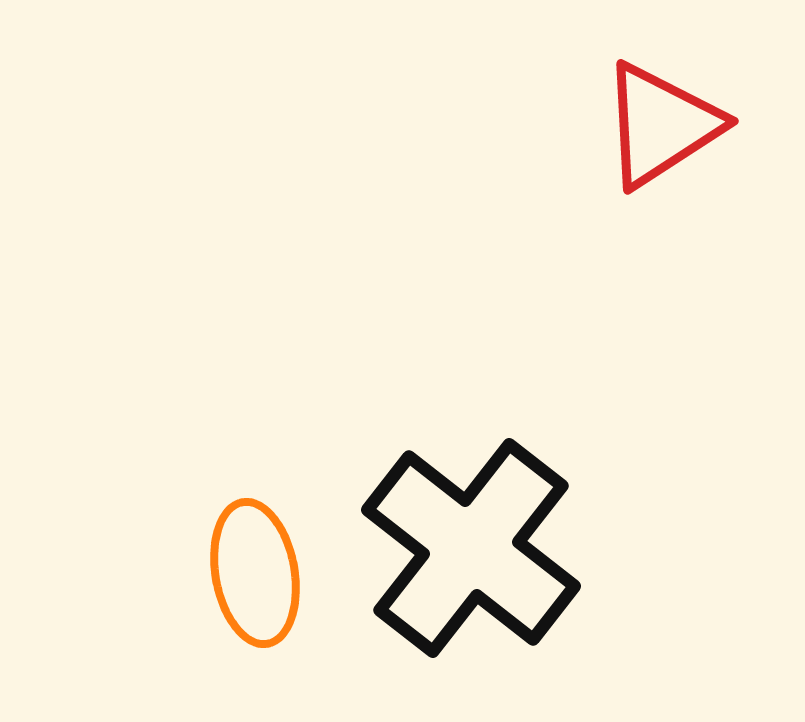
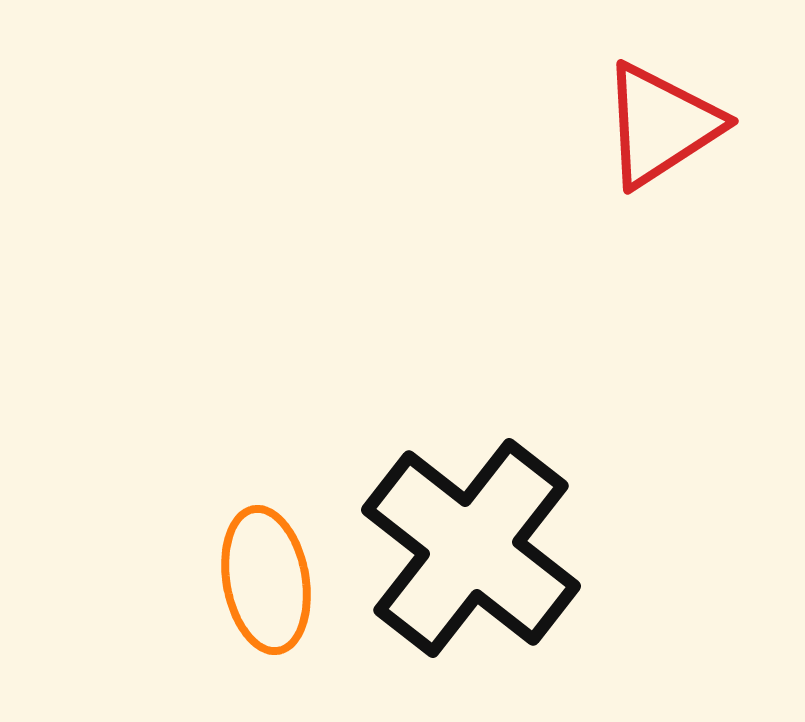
orange ellipse: moved 11 px right, 7 px down
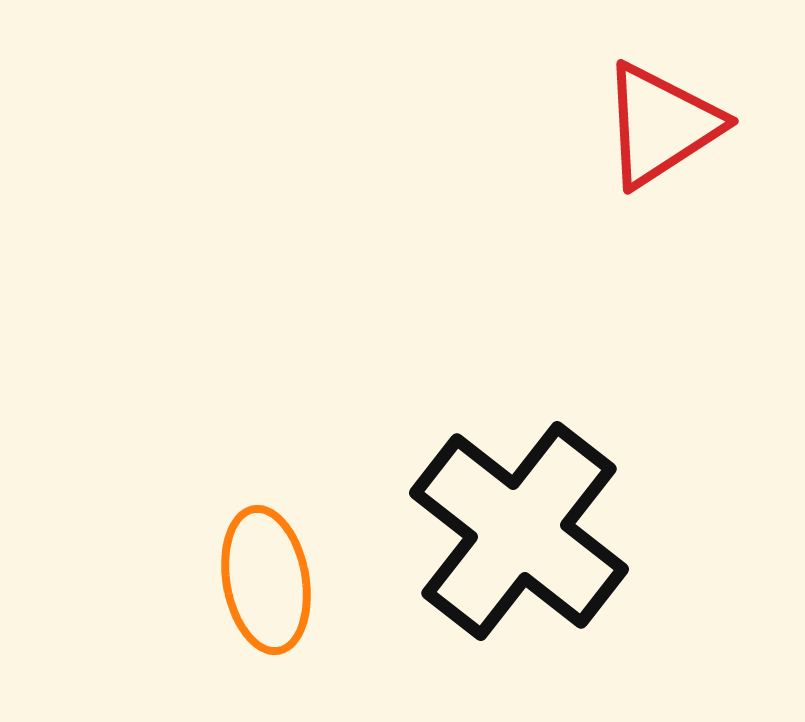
black cross: moved 48 px right, 17 px up
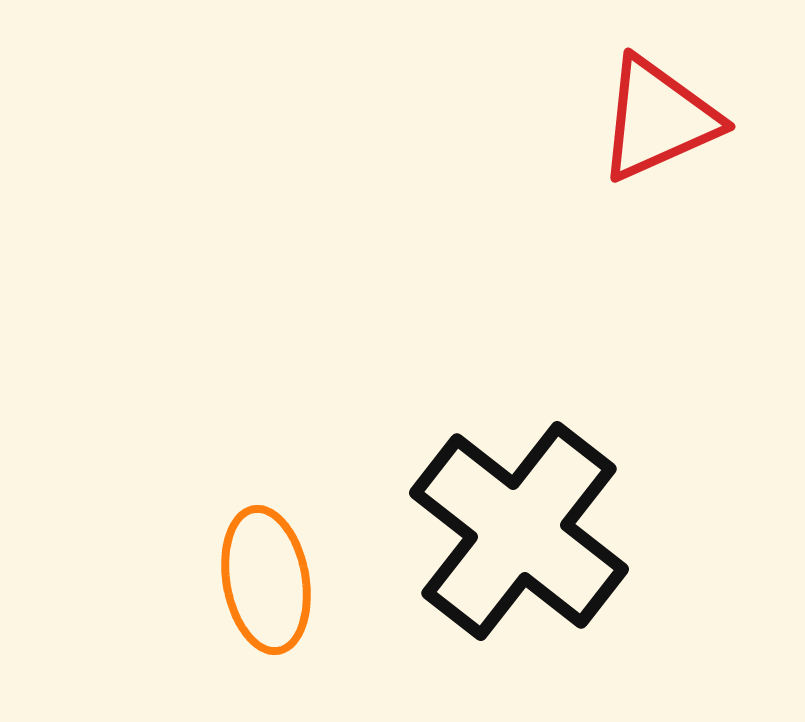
red triangle: moved 3 px left, 6 px up; rotated 9 degrees clockwise
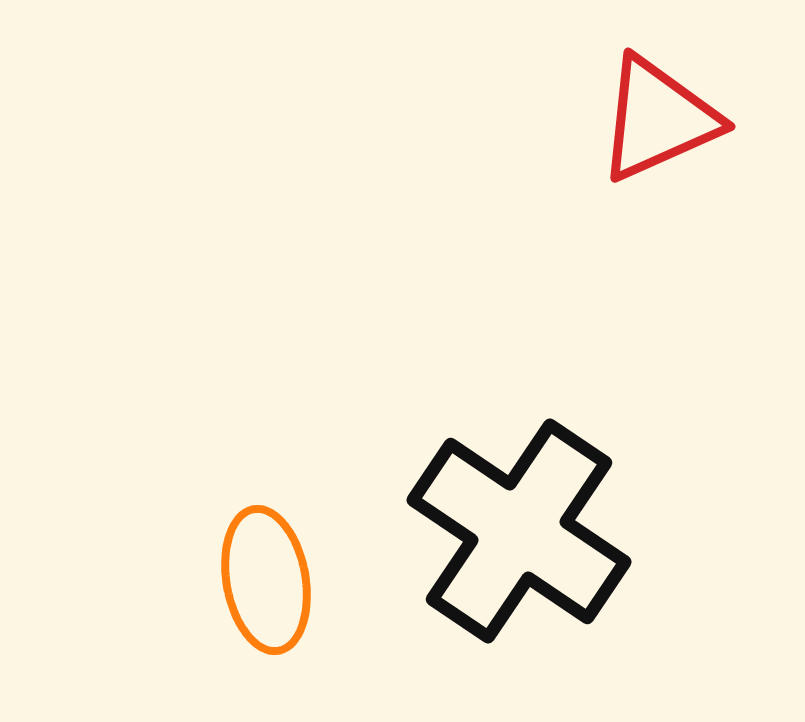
black cross: rotated 4 degrees counterclockwise
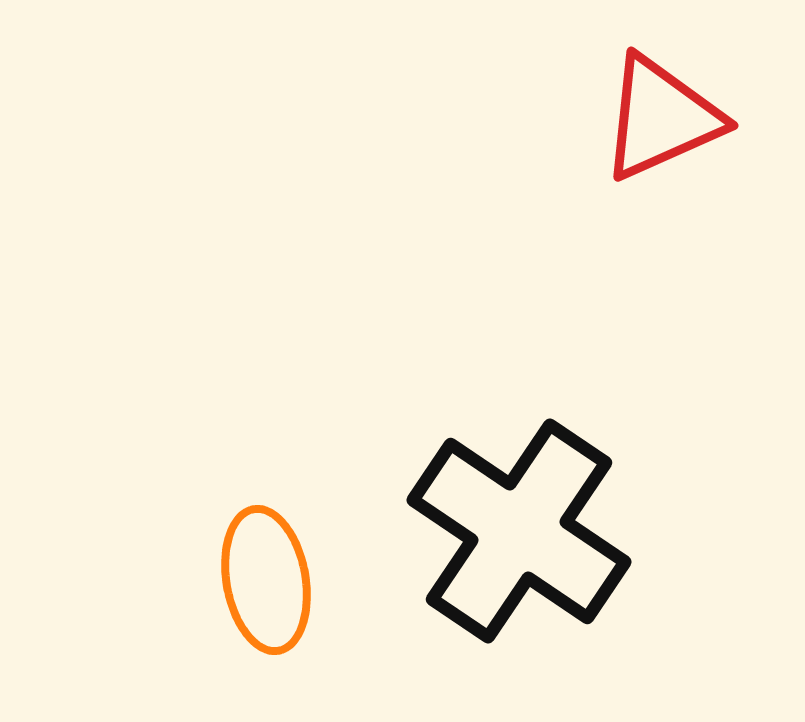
red triangle: moved 3 px right, 1 px up
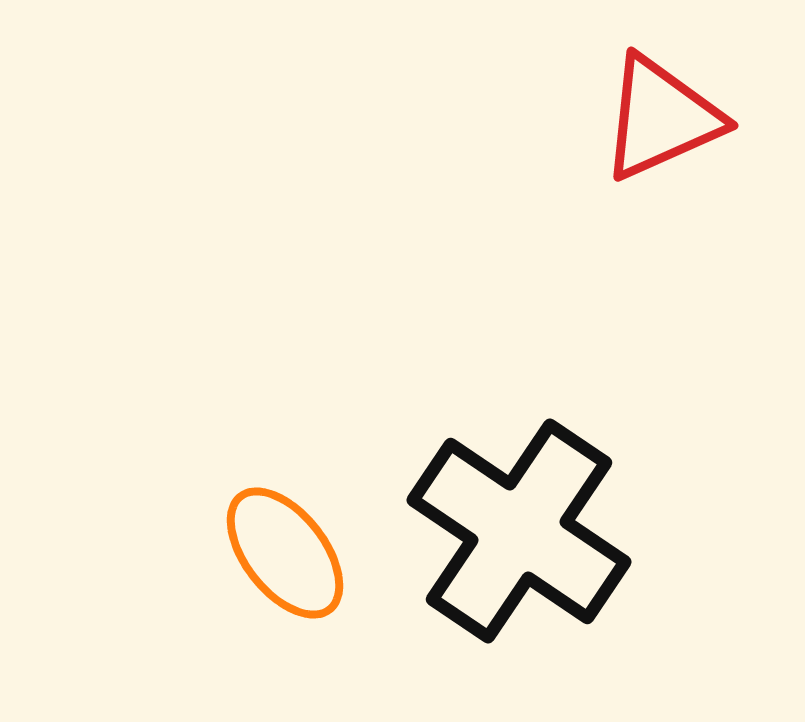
orange ellipse: moved 19 px right, 27 px up; rotated 28 degrees counterclockwise
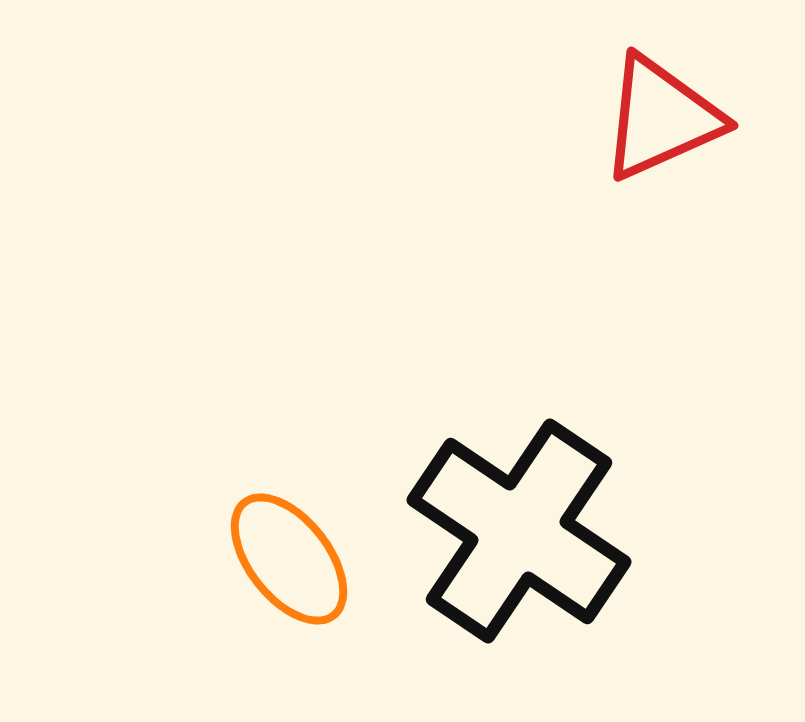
orange ellipse: moved 4 px right, 6 px down
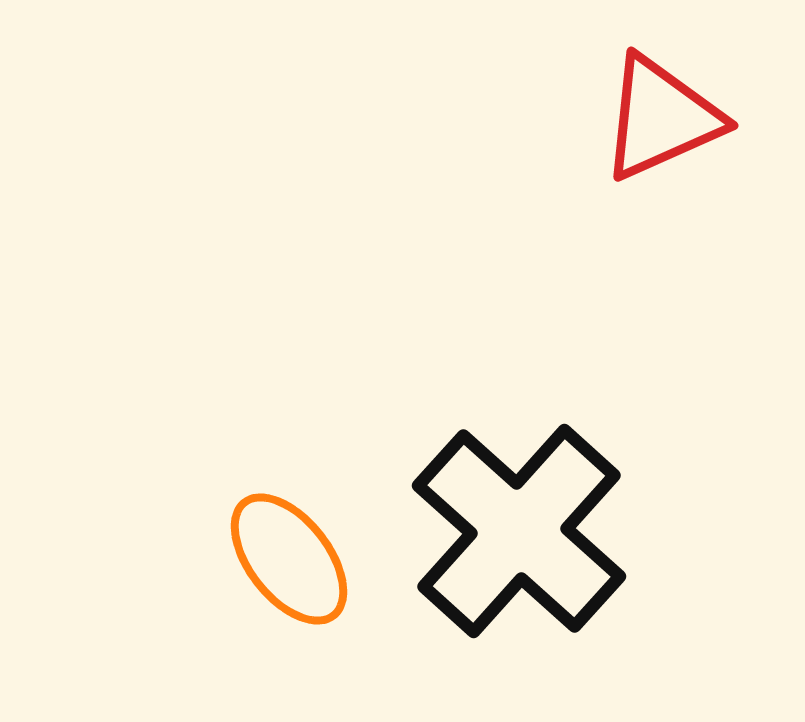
black cross: rotated 8 degrees clockwise
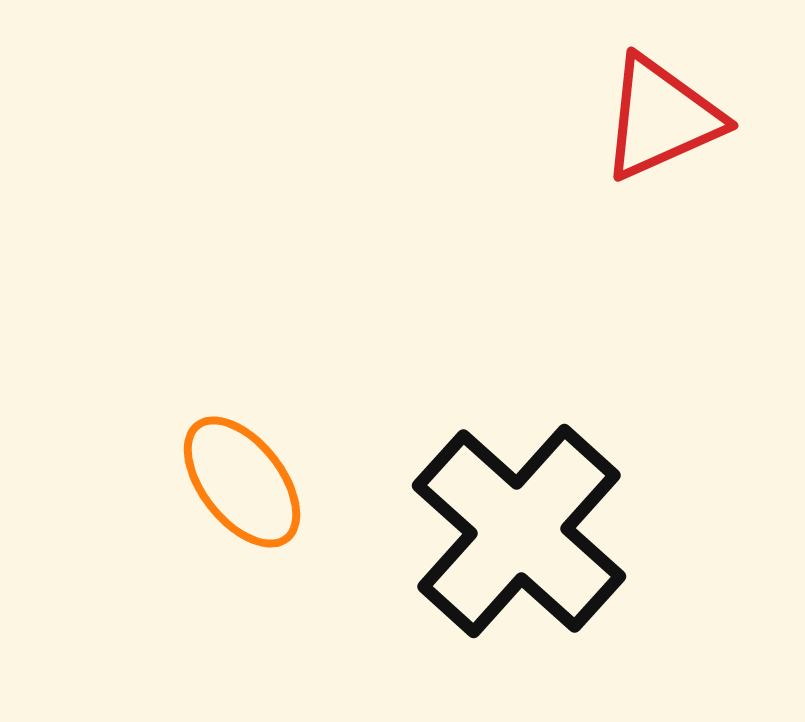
orange ellipse: moved 47 px left, 77 px up
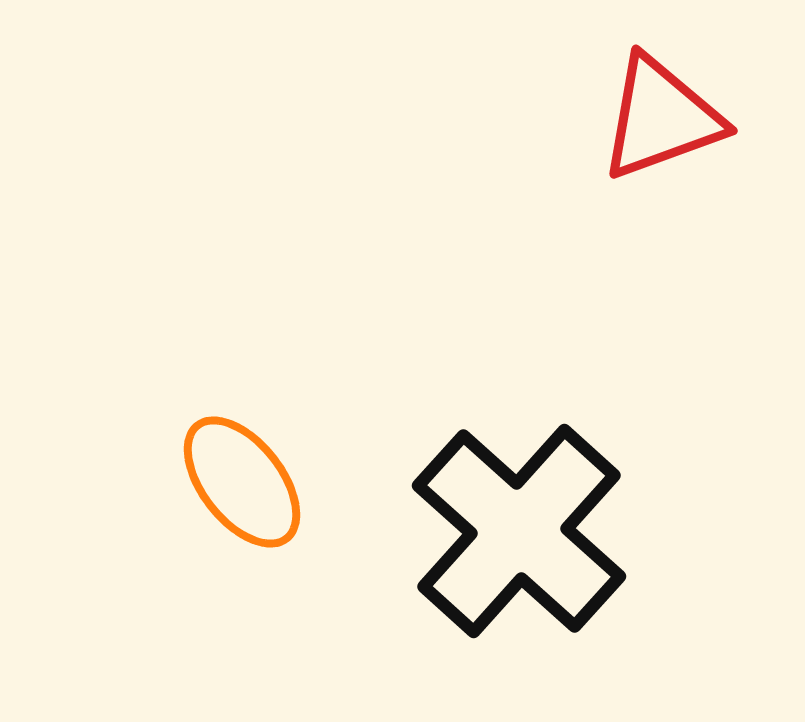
red triangle: rotated 4 degrees clockwise
